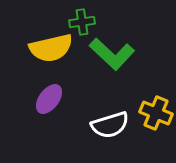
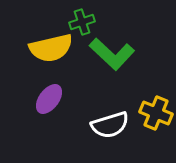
green cross: rotated 10 degrees counterclockwise
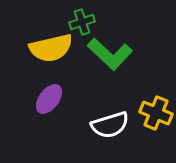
green L-shape: moved 2 px left
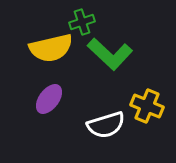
yellow cross: moved 9 px left, 7 px up
white semicircle: moved 4 px left
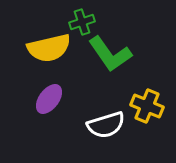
yellow semicircle: moved 2 px left
green L-shape: rotated 12 degrees clockwise
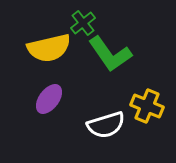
green cross: moved 1 px right, 1 px down; rotated 20 degrees counterclockwise
